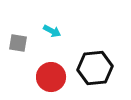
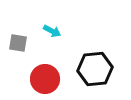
black hexagon: moved 1 px down
red circle: moved 6 px left, 2 px down
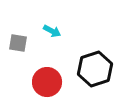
black hexagon: rotated 12 degrees counterclockwise
red circle: moved 2 px right, 3 px down
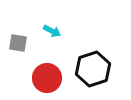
black hexagon: moved 2 px left
red circle: moved 4 px up
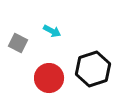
gray square: rotated 18 degrees clockwise
red circle: moved 2 px right
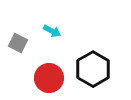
black hexagon: rotated 12 degrees counterclockwise
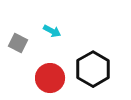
red circle: moved 1 px right
